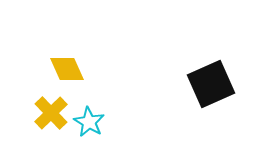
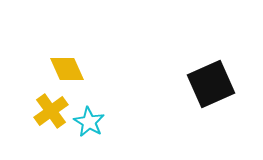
yellow cross: moved 2 px up; rotated 8 degrees clockwise
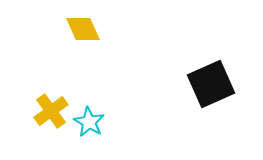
yellow diamond: moved 16 px right, 40 px up
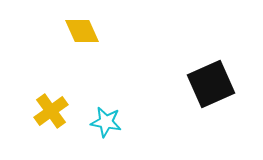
yellow diamond: moved 1 px left, 2 px down
cyan star: moved 17 px right; rotated 20 degrees counterclockwise
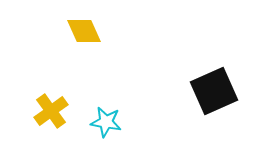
yellow diamond: moved 2 px right
black square: moved 3 px right, 7 px down
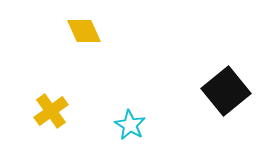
black square: moved 12 px right; rotated 15 degrees counterclockwise
cyan star: moved 24 px right, 3 px down; rotated 20 degrees clockwise
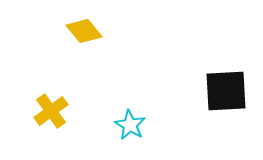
yellow diamond: rotated 15 degrees counterclockwise
black square: rotated 36 degrees clockwise
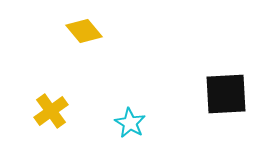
black square: moved 3 px down
cyan star: moved 2 px up
